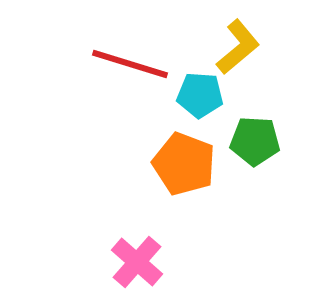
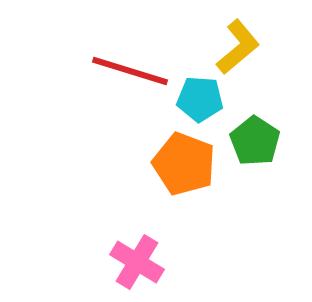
red line: moved 7 px down
cyan pentagon: moved 4 px down
green pentagon: rotated 30 degrees clockwise
pink cross: rotated 10 degrees counterclockwise
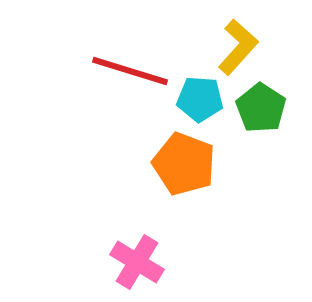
yellow L-shape: rotated 8 degrees counterclockwise
green pentagon: moved 6 px right, 33 px up
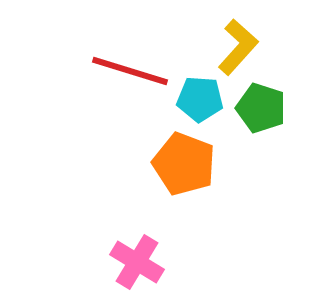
green pentagon: rotated 15 degrees counterclockwise
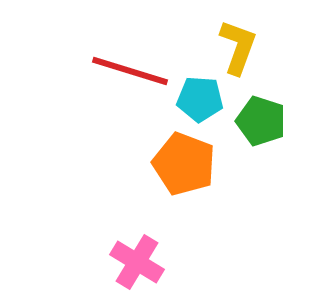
yellow L-shape: rotated 22 degrees counterclockwise
green pentagon: moved 13 px down
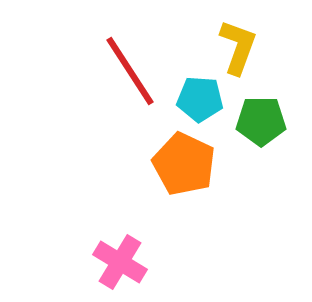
red line: rotated 40 degrees clockwise
green pentagon: rotated 18 degrees counterclockwise
orange pentagon: rotated 4 degrees clockwise
pink cross: moved 17 px left
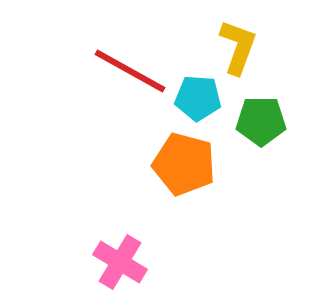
red line: rotated 28 degrees counterclockwise
cyan pentagon: moved 2 px left, 1 px up
orange pentagon: rotated 10 degrees counterclockwise
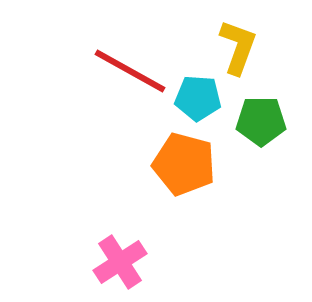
pink cross: rotated 26 degrees clockwise
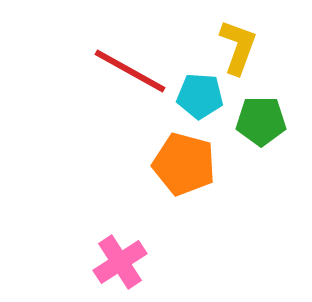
cyan pentagon: moved 2 px right, 2 px up
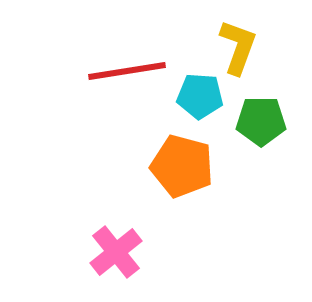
red line: moved 3 px left; rotated 38 degrees counterclockwise
orange pentagon: moved 2 px left, 2 px down
pink cross: moved 4 px left, 10 px up; rotated 6 degrees counterclockwise
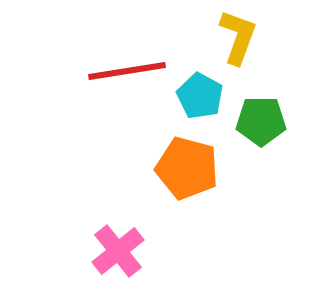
yellow L-shape: moved 10 px up
cyan pentagon: rotated 24 degrees clockwise
orange pentagon: moved 5 px right, 2 px down
pink cross: moved 2 px right, 1 px up
